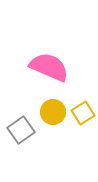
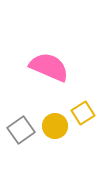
yellow circle: moved 2 px right, 14 px down
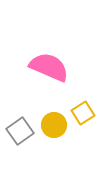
yellow circle: moved 1 px left, 1 px up
gray square: moved 1 px left, 1 px down
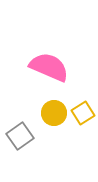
yellow circle: moved 12 px up
gray square: moved 5 px down
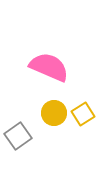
yellow square: moved 1 px down
gray square: moved 2 px left
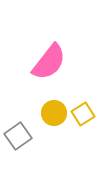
pink semicircle: moved 5 px up; rotated 105 degrees clockwise
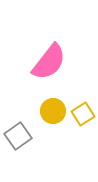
yellow circle: moved 1 px left, 2 px up
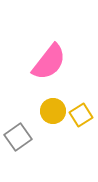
yellow square: moved 2 px left, 1 px down
gray square: moved 1 px down
